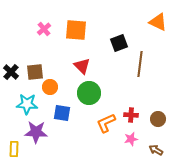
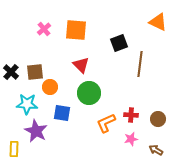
red triangle: moved 1 px left, 1 px up
purple star: moved 1 px up; rotated 25 degrees clockwise
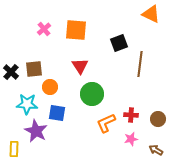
orange triangle: moved 7 px left, 8 px up
red triangle: moved 1 px left, 1 px down; rotated 12 degrees clockwise
brown square: moved 1 px left, 3 px up
green circle: moved 3 px right, 1 px down
blue square: moved 5 px left
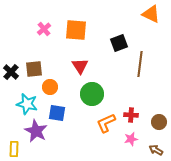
cyan star: rotated 10 degrees clockwise
brown circle: moved 1 px right, 3 px down
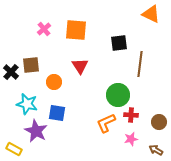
black square: rotated 12 degrees clockwise
brown square: moved 3 px left, 4 px up
orange circle: moved 4 px right, 5 px up
green circle: moved 26 px right, 1 px down
yellow rectangle: rotated 63 degrees counterclockwise
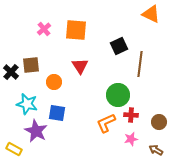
black square: moved 3 px down; rotated 18 degrees counterclockwise
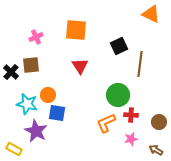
pink cross: moved 8 px left, 8 px down; rotated 16 degrees clockwise
orange circle: moved 6 px left, 13 px down
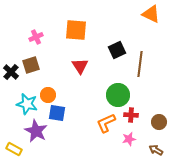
black square: moved 2 px left, 4 px down
brown square: rotated 12 degrees counterclockwise
pink star: moved 2 px left
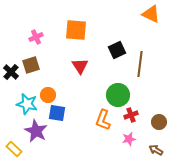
red cross: rotated 24 degrees counterclockwise
orange L-shape: moved 3 px left, 3 px up; rotated 45 degrees counterclockwise
yellow rectangle: rotated 14 degrees clockwise
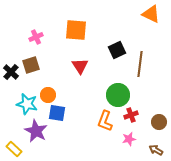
orange L-shape: moved 2 px right, 1 px down
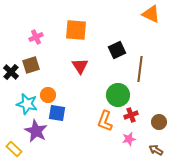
brown line: moved 5 px down
